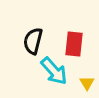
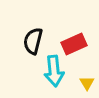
red rectangle: rotated 60 degrees clockwise
cyan arrow: rotated 36 degrees clockwise
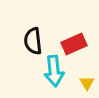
black semicircle: rotated 20 degrees counterclockwise
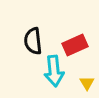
red rectangle: moved 1 px right, 1 px down
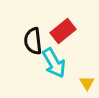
red rectangle: moved 12 px left, 14 px up; rotated 15 degrees counterclockwise
cyan arrow: moved 8 px up; rotated 24 degrees counterclockwise
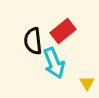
cyan arrow: rotated 8 degrees clockwise
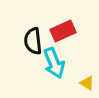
red rectangle: rotated 15 degrees clockwise
yellow triangle: rotated 28 degrees counterclockwise
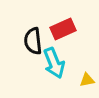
red rectangle: moved 2 px up
yellow triangle: moved 3 px up; rotated 42 degrees counterclockwise
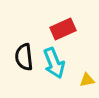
black semicircle: moved 9 px left, 16 px down
